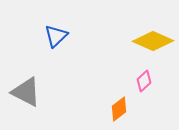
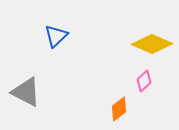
yellow diamond: moved 1 px left, 3 px down
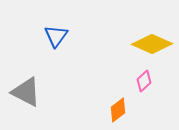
blue triangle: rotated 10 degrees counterclockwise
orange diamond: moved 1 px left, 1 px down
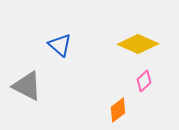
blue triangle: moved 4 px right, 9 px down; rotated 25 degrees counterclockwise
yellow diamond: moved 14 px left
gray triangle: moved 1 px right, 6 px up
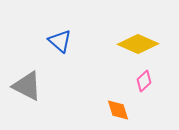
blue triangle: moved 4 px up
orange diamond: rotated 70 degrees counterclockwise
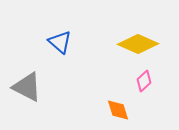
blue triangle: moved 1 px down
gray triangle: moved 1 px down
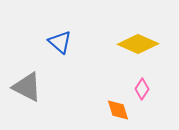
pink diamond: moved 2 px left, 8 px down; rotated 15 degrees counterclockwise
